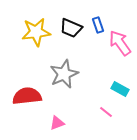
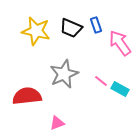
blue rectangle: moved 2 px left
yellow star: moved 1 px up; rotated 20 degrees clockwise
pink line: moved 5 px left, 31 px up
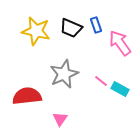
pink triangle: moved 3 px right, 4 px up; rotated 35 degrees counterclockwise
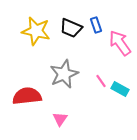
pink line: rotated 16 degrees clockwise
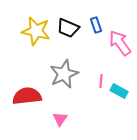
black trapezoid: moved 3 px left
pink line: rotated 40 degrees clockwise
cyan rectangle: moved 1 px left, 2 px down
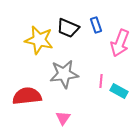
yellow star: moved 3 px right, 9 px down
pink arrow: rotated 124 degrees counterclockwise
gray star: rotated 16 degrees clockwise
pink triangle: moved 3 px right, 1 px up
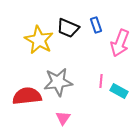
yellow star: rotated 16 degrees clockwise
gray star: moved 6 px left, 8 px down
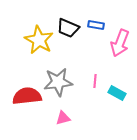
blue rectangle: rotated 63 degrees counterclockwise
pink line: moved 6 px left
cyan rectangle: moved 2 px left, 2 px down
pink triangle: rotated 42 degrees clockwise
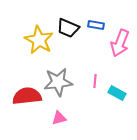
pink triangle: moved 4 px left
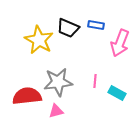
pink triangle: moved 3 px left, 7 px up
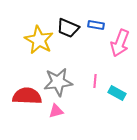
red semicircle: rotated 8 degrees clockwise
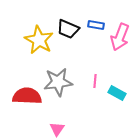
black trapezoid: moved 1 px down
pink arrow: moved 6 px up
pink triangle: moved 1 px right, 18 px down; rotated 42 degrees counterclockwise
